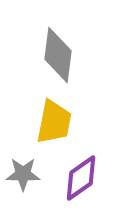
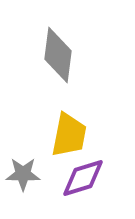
yellow trapezoid: moved 15 px right, 13 px down
purple diamond: moved 2 px right; rotated 18 degrees clockwise
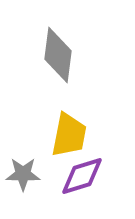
purple diamond: moved 1 px left, 2 px up
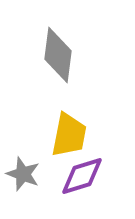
gray star: rotated 20 degrees clockwise
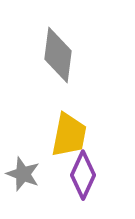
purple diamond: moved 1 px right, 1 px up; rotated 48 degrees counterclockwise
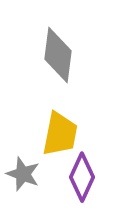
yellow trapezoid: moved 9 px left, 1 px up
purple diamond: moved 1 px left, 2 px down
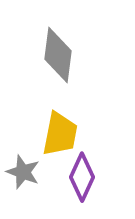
gray star: moved 2 px up
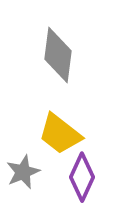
yellow trapezoid: rotated 117 degrees clockwise
gray star: rotated 28 degrees clockwise
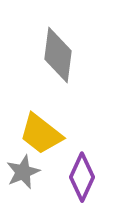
yellow trapezoid: moved 19 px left
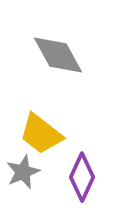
gray diamond: rotated 36 degrees counterclockwise
